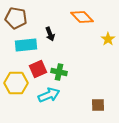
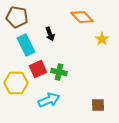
brown pentagon: moved 1 px right, 1 px up
yellow star: moved 6 px left
cyan rectangle: rotated 70 degrees clockwise
cyan arrow: moved 5 px down
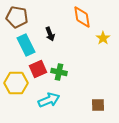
orange diamond: rotated 35 degrees clockwise
yellow star: moved 1 px right, 1 px up
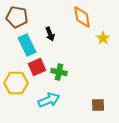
cyan rectangle: moved 1 px right
red square: moved 1 px left, 2 px up
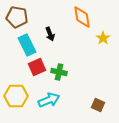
yellow hexagon: moved 13 px down
brown square: rotated 24 degrees clockwise
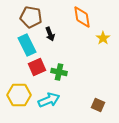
brown pentagon: moved 14 px right
yellow hexagon: moved 3 px right, 1 px up
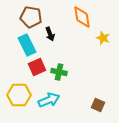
yellow star: rotated 16 degrees counterclockwise
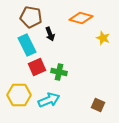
orange diamond: moved 1 px left, 1 px down; rotated 65 degrees counterclockwise
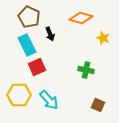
brown pentagon: moved 2 px left; rotated 15 degrees clockwise
green cross: moved 27 px right, 2 px up
cyan arrow: rotated 70 degrees clockwise
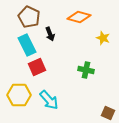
orange diamond: moved 2 px left, 1 px up
brown square: moved 10 px right, 8 px down
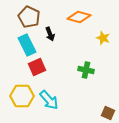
yellow hexagon: moved 3 px right, 1 px down
